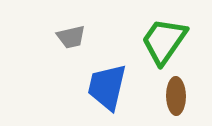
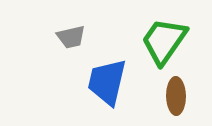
blue trapezoid: moved 5 px up
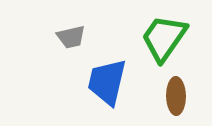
green trapezoid: moved 3 px up
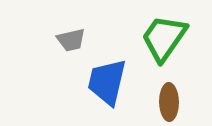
gray trapezoid: moved 3 px down
brown ellipse: moved 7 px left, 6 px down
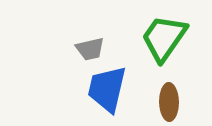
gray trapezoid: moved 19 px right, 9 px down
blue trapezoid: moved 7 px down
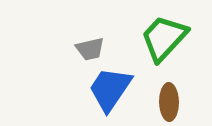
green trapezoid: rotated 8 degrees clockwise
blue trapezoid: moved 3 px right; rotated 21 degrees clockwise
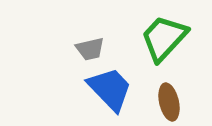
blue trapezoid: rotated 102 degrees clockwise
brown ellipse: rotated 12 degrees counterclockwise
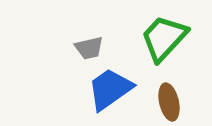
gray trapezoid: moved 1 px left, 1 px up
blue trapezoid: rotated 81 degrees counterclockwise
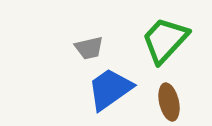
green trapezoid: moved 1 px right, 2 px down
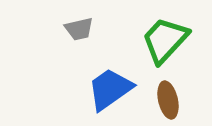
gray trapezoid: moved 10 px left, 19 px up
brown ellipse: moved 1 px left, 2 px up
